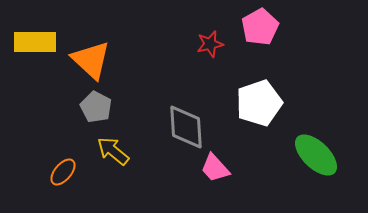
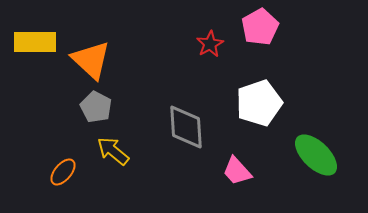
red star: rotated 16 degrees counterclockwise
pink trapezoid: moved 22 px right, 3 px down
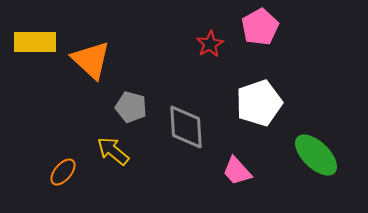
gray pentagon: moved 35 px right; rotated 12 degrees counterclockwise
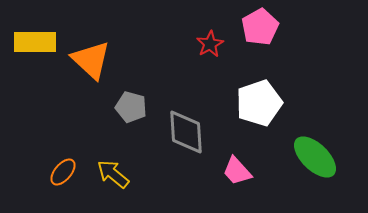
gray diamond: moved 5 px down
yellow arrow: moved 23 px down
green ellipse: moved 1 px left, 2 px down
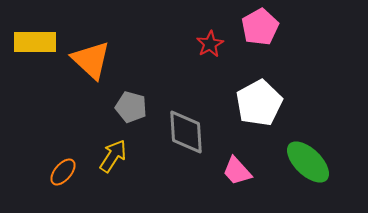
white pentagon: rotated 9 degrees counterclockwise
green ellipse: moved 7 px left, 5 px down
yellow arrow: moved 18 px up; rotated 84 degrees clockwise
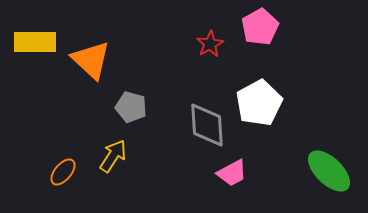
gray diamond: moved 21 px right, 7 px up
green ellipse: moved 21 px right, 9 px down
pink trapezoid: moved 5 px left, 2 px down; rotated 76 degrees counterclockwise
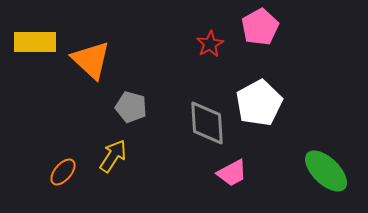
gray diamond: moved 2 px up
green ellipse: moved 3 px left
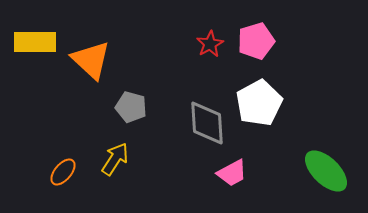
pink pentagon: moved 4 px left, 14 px down; rotated 12 degrees clockwise
yellow arrow: moved 2 px right, 3 px down
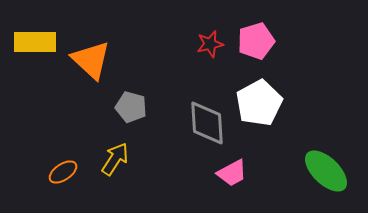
red star: rotated 16 degrees clockwise
orange ellipse: rotated 16 degrees clockwise
